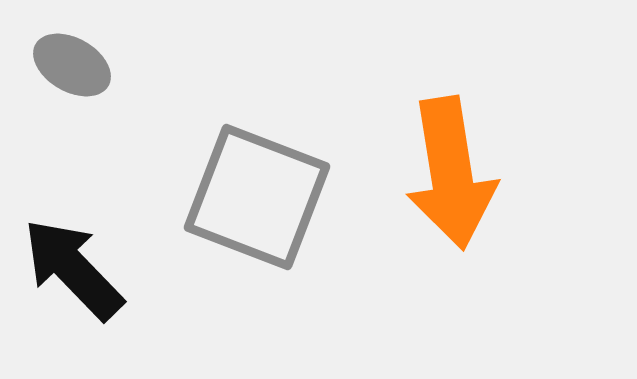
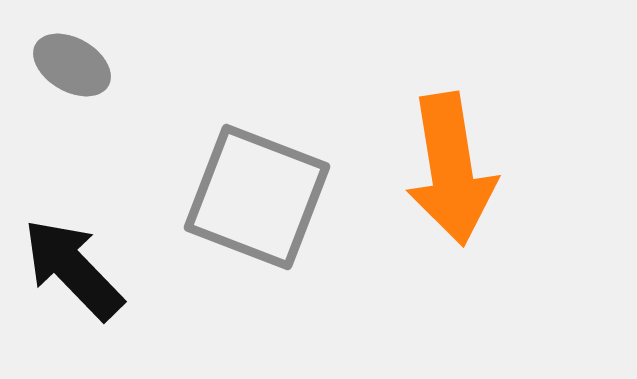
orange arrow: moved 4 px up
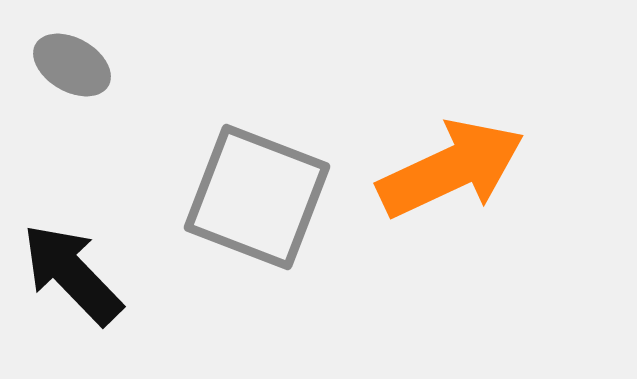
orange arrow: rotated 106 degrees counterclockwise
black arrow: moved 1 px left, 5 px down
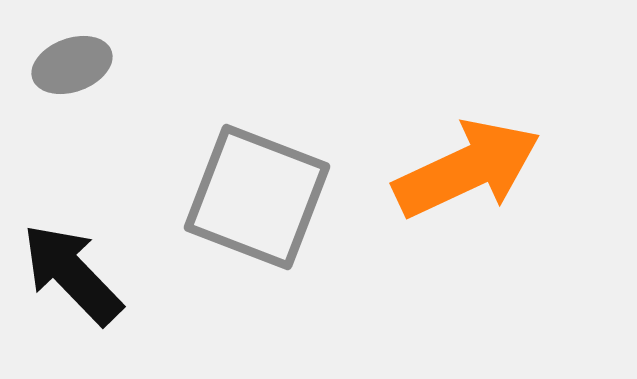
gray ellipse: rotated 50 degrees counterclockwise
orange arrow: moved 16 px right
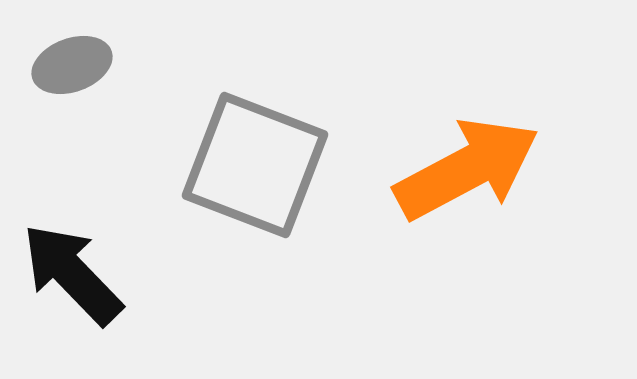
orange arrow: rotated 3 degrees counterclockwise
gray square: moved 2 px left, 32 px up
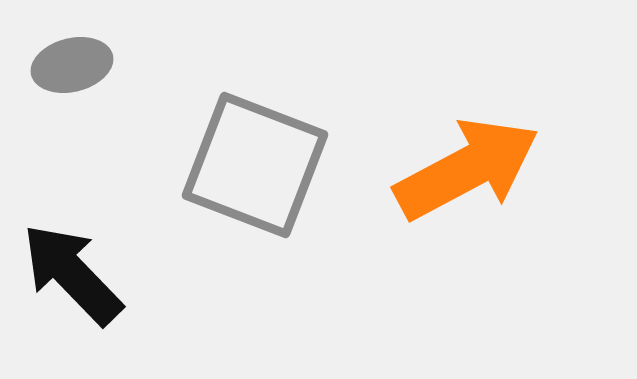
gray ellipse: rotated 6 degrees clockwise
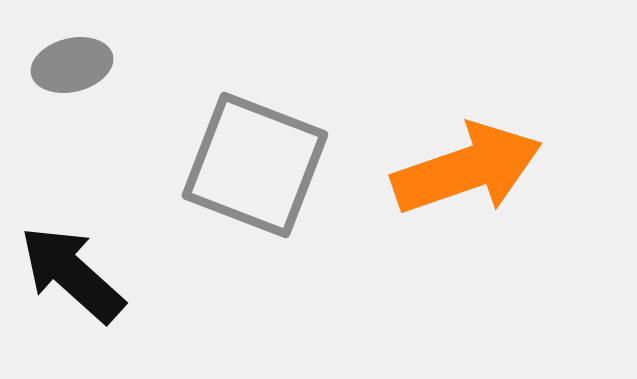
orange arrow: rotated 9 degrees clockwise
black arrow: rotated 4 degrees counterclockwise
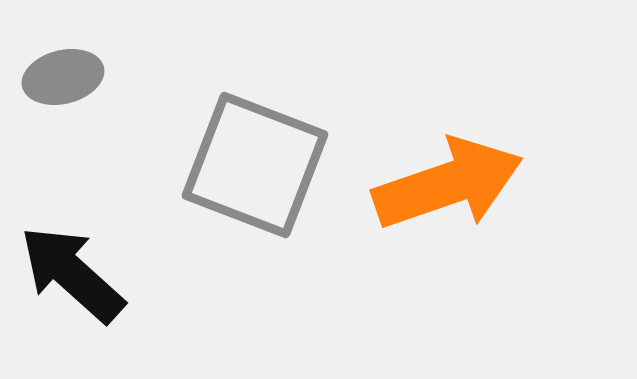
gray ellipse: moved 9 px left, 12 px down
orange arrow: moved 19 px left, 15 px down
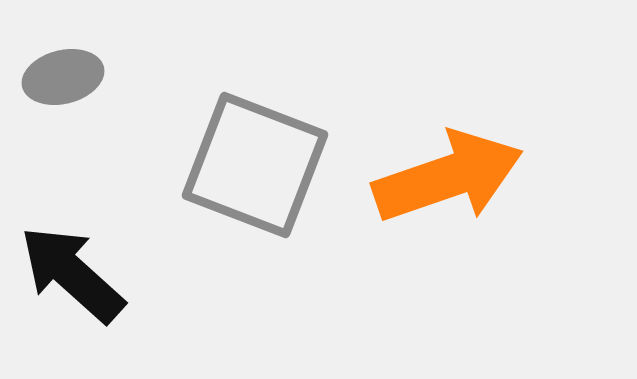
orange arrow: moved 7 px up
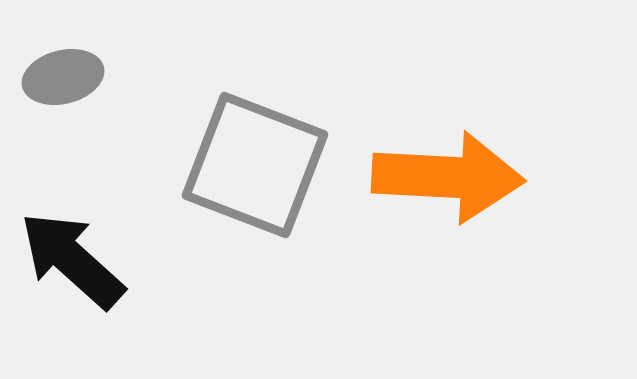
orange arrow: rotated 22 degrees clockwise
black arrow: moved 14 px up
